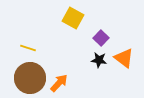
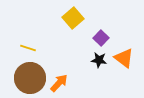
yellow square: rotated 20 degrees clockwise
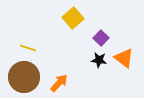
brown circle: moved 6 px left, 1 px up
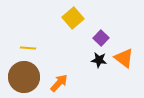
yellow line: rotated 14 degrees counterclockwise
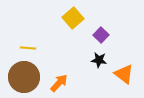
purple square: moved 3 px up
orange triangle: moved 16 px down
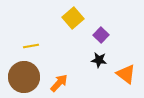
yellow line: moved 3 px right, 2 px up; rotated 14 degrees counterclockwise
orange triangle: moved 2 px right
